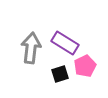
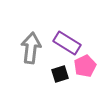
purple rectangle: moved 2 px right
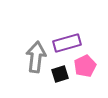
purple rectangle: rotated 48 degrees counterclockwise
gray arrow: moved 5 px right, 9 px down
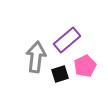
purple rectangle: moved 3 px up; rotated 24 degrees counterclockwise
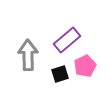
gray arrow: moved 8 px left, 2 px up; rotated 8 degrees counterclockwise
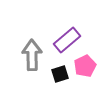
gray arrow: moved 4 px right
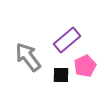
gray arrow: moved 4 px left, 2 px down; rotated 36 degrees counterclockwise
black square: moved 1 px right, 1 px down; rotated 18 degrees clockwise
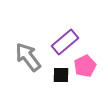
purple rectangle: moved 2 px left, 2 px down
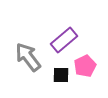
purple rectangle: moved 1 px left, 2 px up
